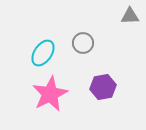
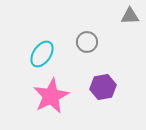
gray circle: moved 4 px right, 1 px up
cyan ellipse: moved 1 px left, 1 px down
pink star: moved 1 px right, 2 px down
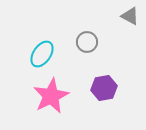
gray triangle: rotated 30 degrees clockwise
purple hexagon: moved 1 px right, 1 px down
